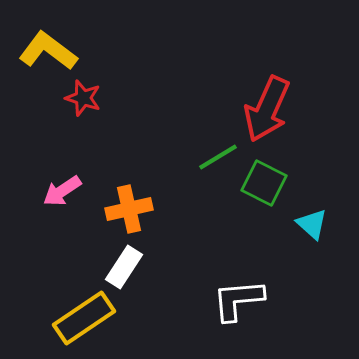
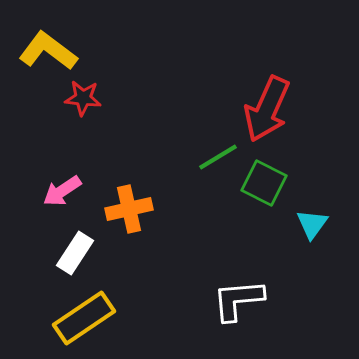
red star: rotated 12 degrees counterclockwise
cyan triangle: rotated 24 degrees clockwise
white rectangle: moved 49 px left, 14 px up
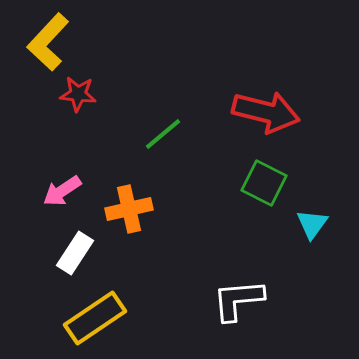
yellow L-shape: moved 9 px up; rotated 84 degrees counterclockwise
red star: moved 5 px left, 4 px up
red arrow: moved 1 px left, 3 px down; rotated 100 degrees counterclockwise
green line: moved 55 px left, 23 px up; rotated 9 degrees counterclockwise
yellow rectangle: moved 11 px right
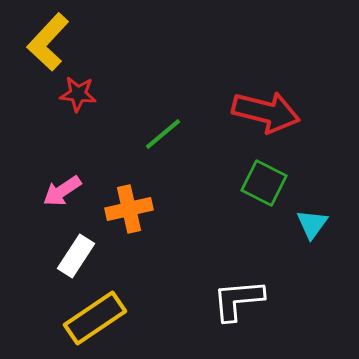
white rectangle: moved 1 px right, 3 px down
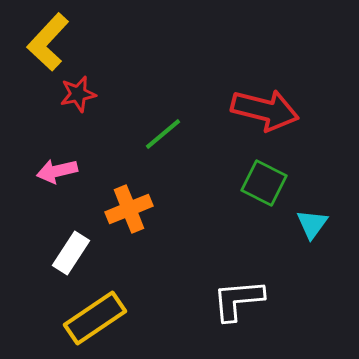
red star: rotated 18 degrees counterclockwise
red arrow: moved 1 px left, 2 px up
pink arrow: moved 5 px left, 20 px up; rotated 21 degrees clockwise
orange cross: rotated 9 degrees counterclockwise
white rectangle: moved 5 px left, 3 px up
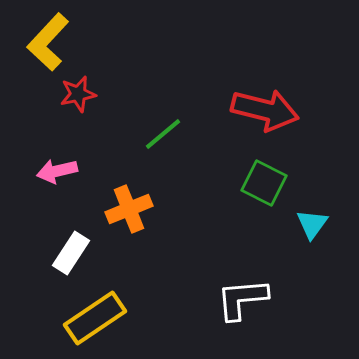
white L-shape: moved 4 px right, 1 px up
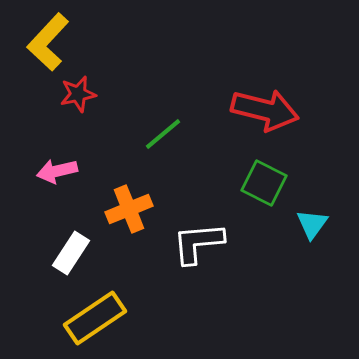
white L-shape: moved 44 px left, 56 px up
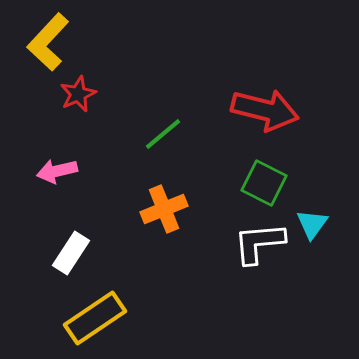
red star: rotated 12 degrees counterclockwise
orange cross: moved 35 px right
white L-shape: moved 61 px right
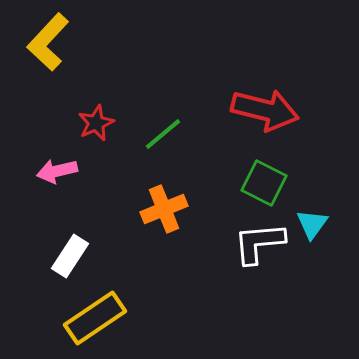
red star: moved 18 px right, 29 px down
white rectangle: moved 1 px left, 3 px down
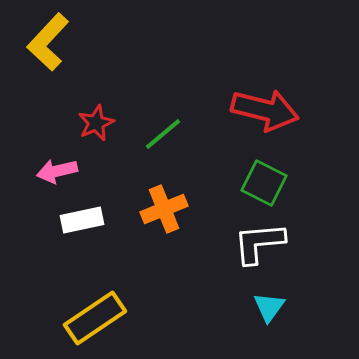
cyan triangle: moved 43 px left, 83 px down
white rectangle: moved 12 px right, 36 px up; rotated 45 degrees clockwise
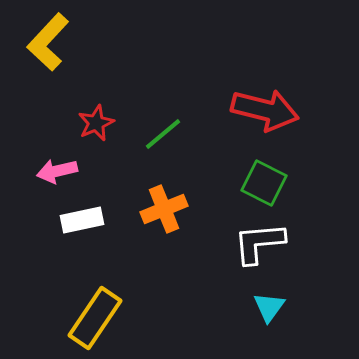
yellow rectangle: rotated 22 degrees counterclockwise
